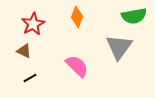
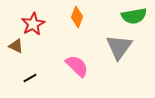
brown triangle: moved 8 px left, 5 px up
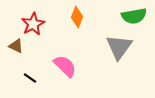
pink semicircle: moved 12 px left
black line: rotated 64 degrees clockwise
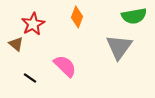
brown triangle: moved 2 px up; rotated 14 degrees clockwise
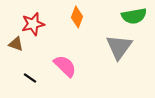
red star: rotated 15 degrees clockwise
brown triangle: rotated 21 degrees counterclockwise
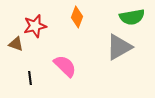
green semicircle: moved 2 px left, 1 px down
red star: moved 2 px right, 2 px down
gray triangle: rotated 24 degrees clockwise
black line: rotated 48 degrees clockwise
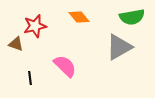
orange diamond: moved 2 px right; rotated 60 degrees counterclockwise
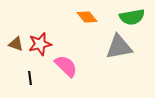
orange diamond: moved 8 px right
red star: moved 5 px right, 18 px down
gray triangle: rotated 20 degrees clockwise
pink semicircle: moved 1 px right
